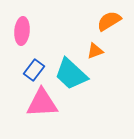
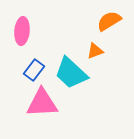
cyan trapezoid: moved 1 px up
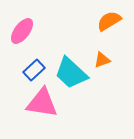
pink ellipse: rotated 32 degrees clockwise
orange triangle: moved 7 px right, 9 px down
blue rectangle: rotated 10 degrees clockwise
pink triangle: rotated 12 degrees clockwise
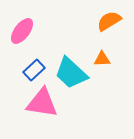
orange triangle: moved 1 px up; rotated 18 degrees clockwise
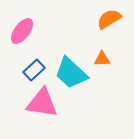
orange semicircle: moved 2 px up
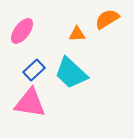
orange semicircle: moved 2 px left
orange triangle: moved 25 px left, 25 px up
pink triangle: moved 12 px left
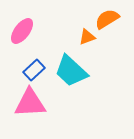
orange triangle: moved 10 px right, 3 px down; rotated 18 degrees counterclockwise
cyan trapezoid: moved 2 px up
pink triangle: rotated 12 degrees counterclockwise
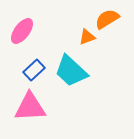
pink triangle: moved 4 px down
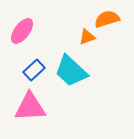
orange semicircle: rotated 15 degrees clockwise
